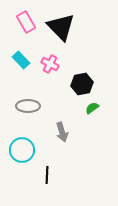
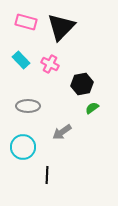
pink rectangle: rotated 45 degrees counterclockwise
black triangle: rotated 28 degrees clockwise
gray arrow: rotated 72 degrees clockwise
cyan circle: moved 1 px right, 3 px up
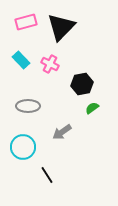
pink rectangle: rotated 30 degrees counterclockwise
black line: rotated 36 degrees counterclockwise
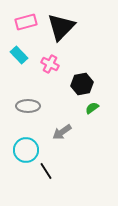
cyan rectangle: moved 2 px left, 5 px up
cyan circle: moved 3 px right, 3 px down
black line: moved 1 px left, 4 px up
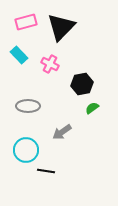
black line: rotated 48 degrees counterclockwise
